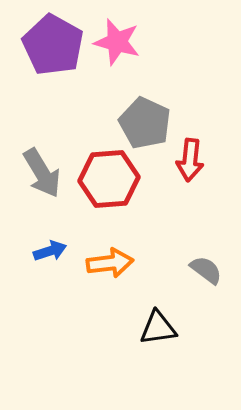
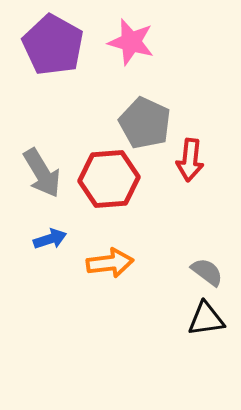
pink star: moved 14 px right
blue arrow: moved 12 px up
gray semicircle: moved 1 px right, 2 px down
black triangle: moved 48 px right, 9 px up
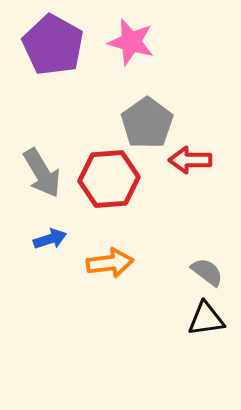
gray pentagon: moved 2 px right; rotated 12 degrees clockwise
red arrow: rotated 84 degrees clockwise
